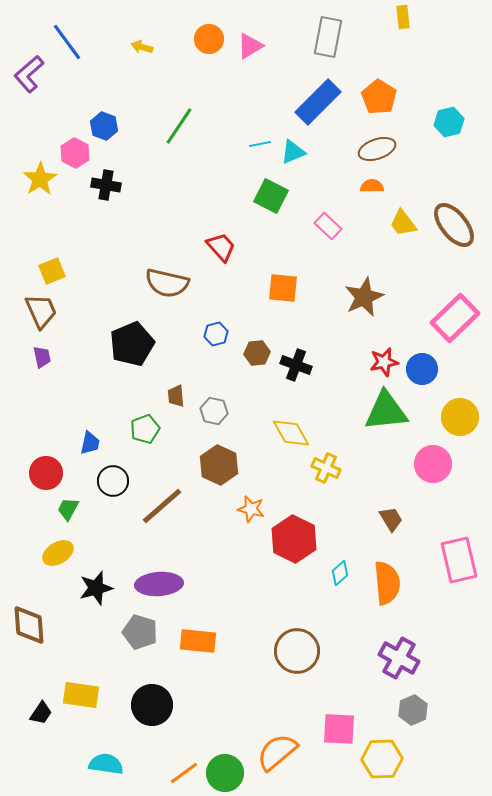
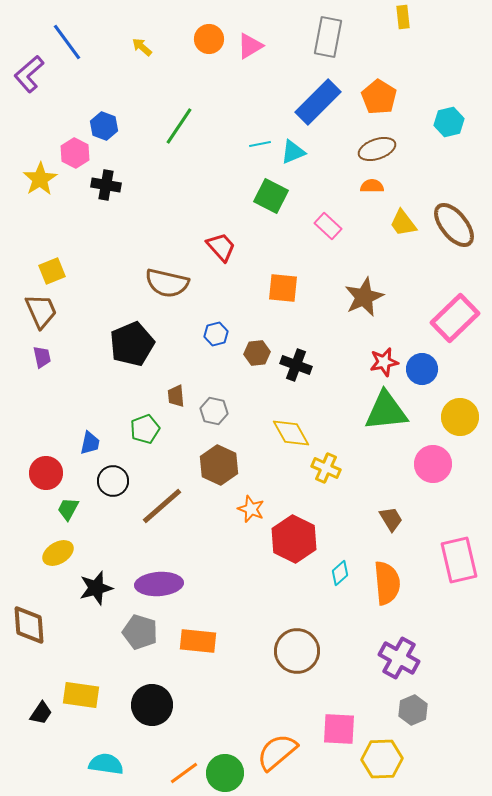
yellow arrow at (142, 47): rotated 25 degrees clockwise
orange star at (251, 509): rotated 8 degrees clockwise
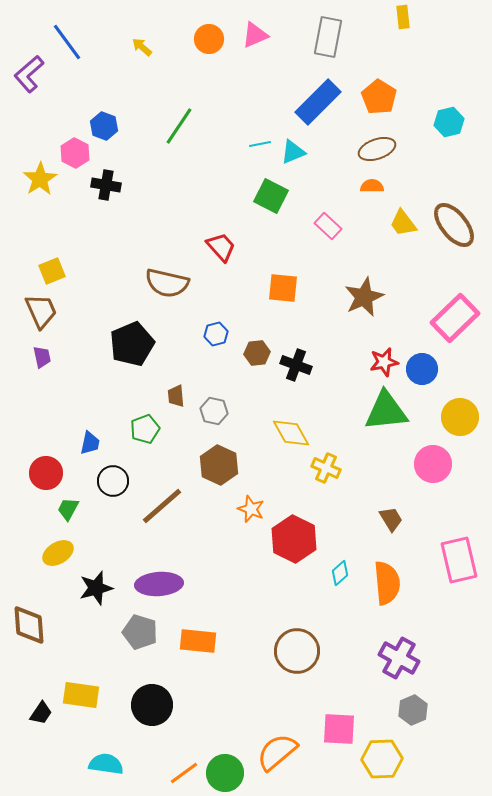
pink triangle at (250, 46): moved 5 px right, 11 px up; rotated 8 degrees clockwise
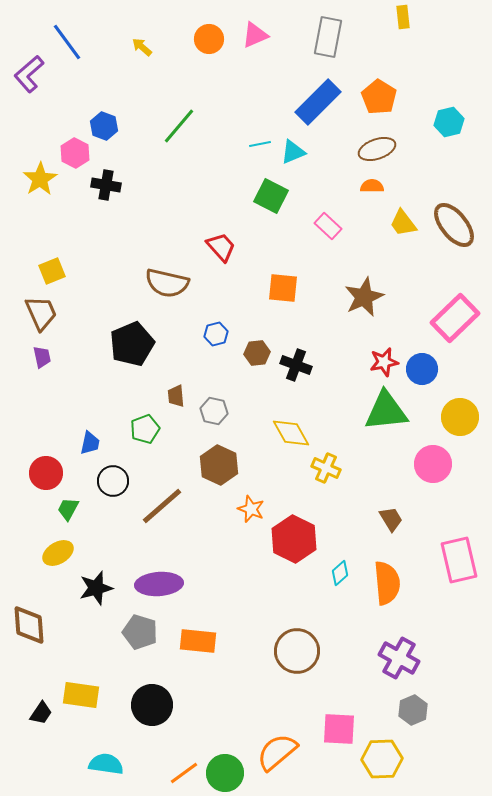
green line at (179, 126): rotated 6 degrees clockwise
brown trapezoid at (41, 311): moved 2 px down
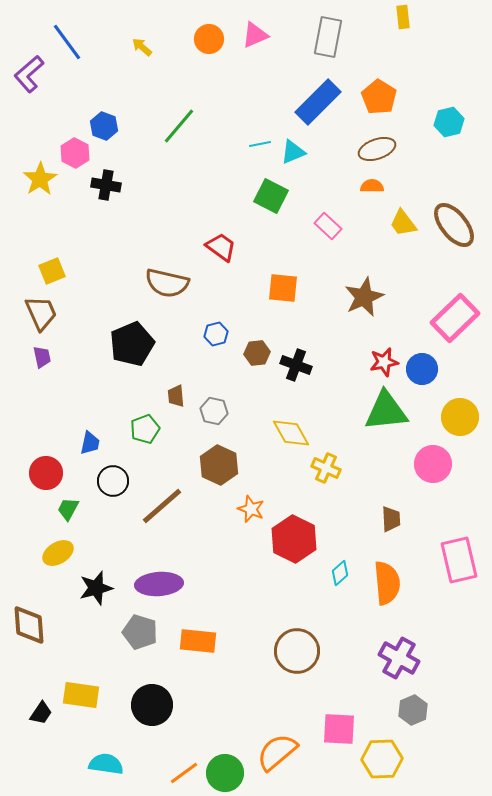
red trapezoid at (221, 247): rotated 12 degrees counterclockwise
brown trapezoid at (391, 519): rotated 28 degrees clockwise
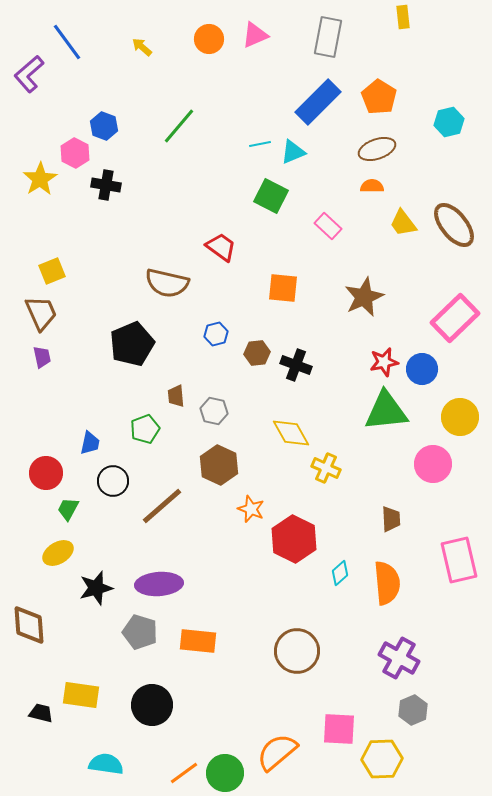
black trapezoid at (41, 713): rotated 110 degrees counterclockwise
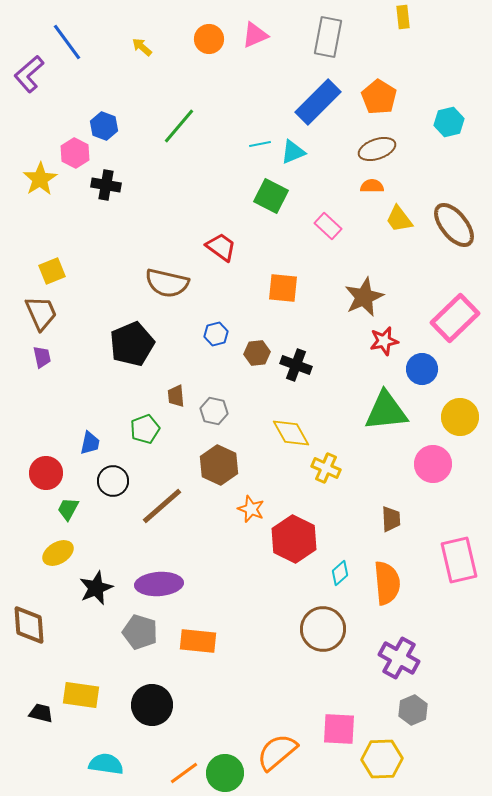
yellow trapezoid at (403, 223): moved 4 px left, 4 px up
red star at (384, 362): moved 21 px up
black star at (96, 588): rotated 8 degrees counterclockwise
brown circle at (297, 651): moved 26 px right, 22 px up
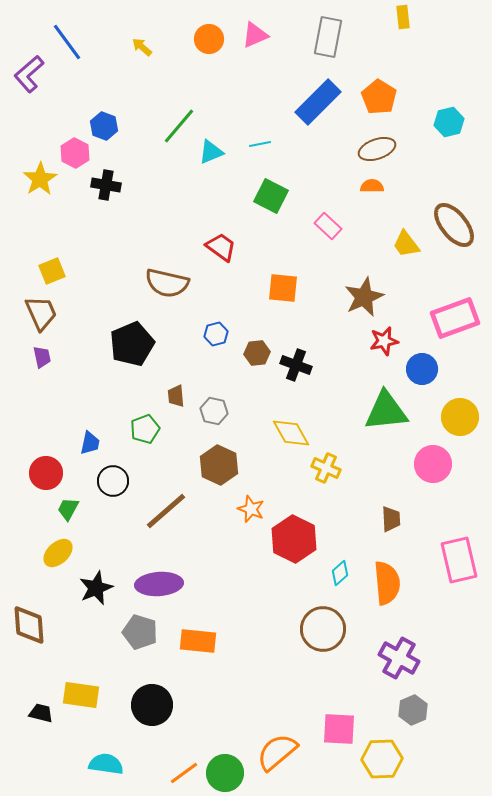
cyan triangle at (293, 152): moved 82 px left
yellow trapezoid at (399, 219): moved 7 px right, 25 px down
pink rectangle at (455, 318): rotated 24 degrees clockwise
brown line at (162, 506): moved 4 px right, 5 px down
yellow ellipse at (58, 553): rotated 12 degrees counterclockwise
